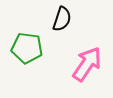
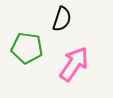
pink arrow: moved 13 px left
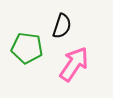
black semicircle: moved 7 px down
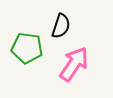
black semicircle: moved 1 px left
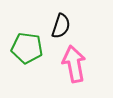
pink arrow: rotated 45 degrees counterclockwise
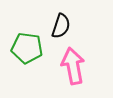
pink arrow: moved 1 px left, 2 px down
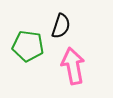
green pentagon: moved 1 px right, 2 px up
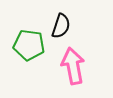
green pentagon: moved 1 px right, 1 px up
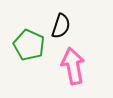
green pentagon: rotated 16 degrees clockwise
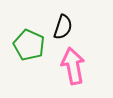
black semicircle: moved 2 px right, 1 px down
